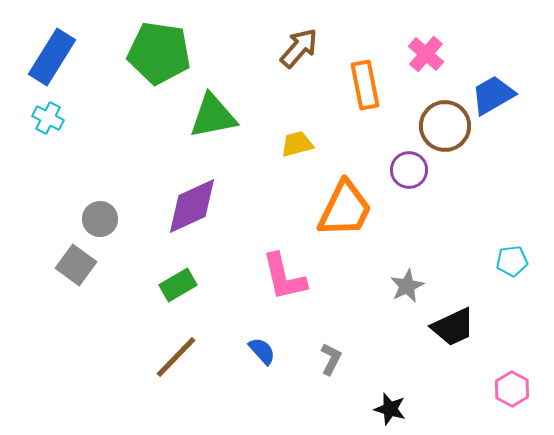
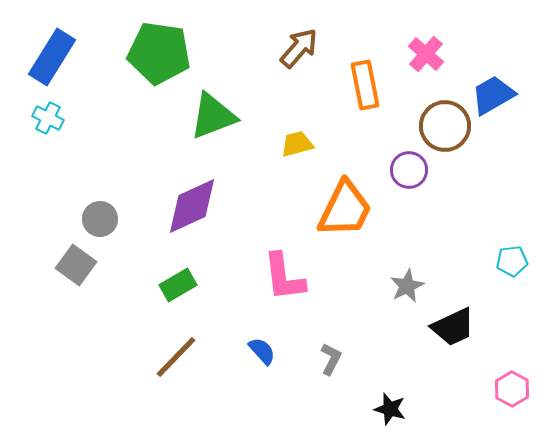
green triangle: rotated 10 degrees counterclockwise
pink L-shape: rotated 6 degrees clockwise
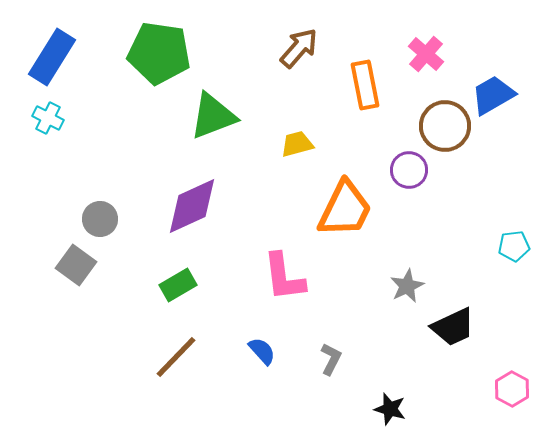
cyan pentagon: moved 2 px right, 15 px up
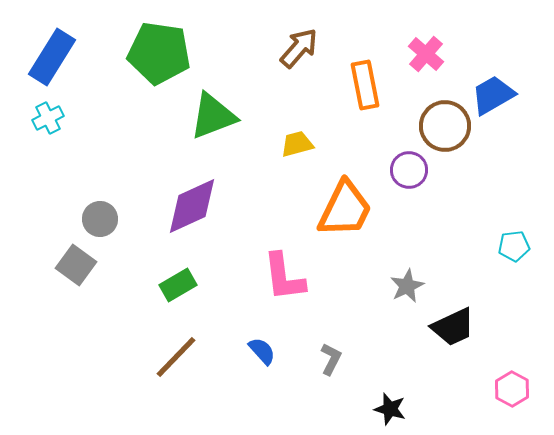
cyan cross: rotated 36 degrees clockwise
